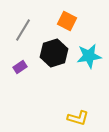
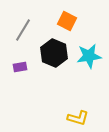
black hexagon: rotated 20 degrees counterclockwise
purple rectangle: rotated 24 degrees clockwise
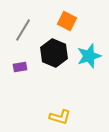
cyan star: rotated 10 degrees counterclockwise
yellow L-shape: moved 18 px left, 1 px up
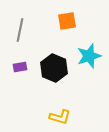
orange square: rotated 36 degrees counterclockwise
gray line: moved 3 px left; rotated 20 degrees counterclockwise
black hexagon: moved 15 px down
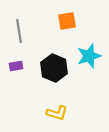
gray line: moved 1 px left, 1 px down; rotated 20 degrees counterclockwise
purple rectangle: moved 4 px left, 1 px up
yellow L-shape: moved 3 px left, 4 px up
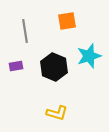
gray line: moved 6 px right
black hexagon: moved 1 px up
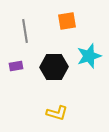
black hexagon: rotated 24 degrees counterclockwise
